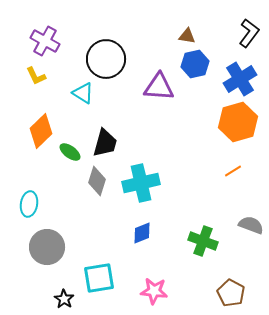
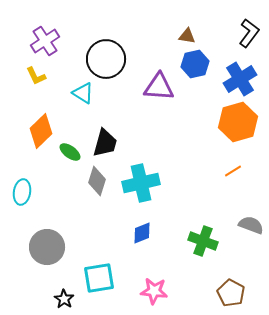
purple cross: rotated 28 degrees clockwise
cyan ellipse: moved 7 px left, 12 px up
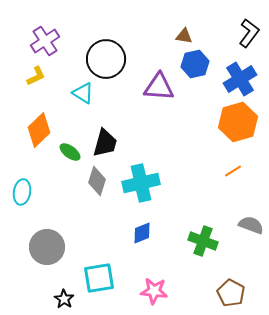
brown triangle: moved 3 px left
yellow L-shape: rotated 90 degrees counterclockwise
orange diamond: moved 2 px left, 1 px up
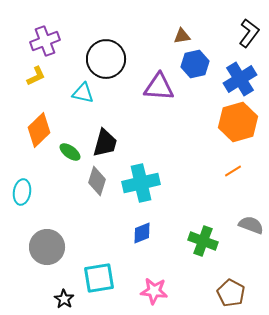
brown triangle: moved 2 px left; rotated 18 degrees counterclockwise
purple cross: rotated 12 degrees clockwise
cyan triangle: rotated 20 degrees counterclockwise
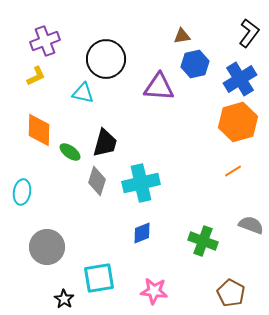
orange diamond: rotated 44 degrees counterclockwise
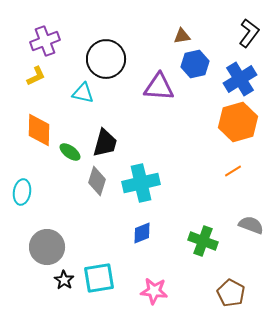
black star: moved 19 px up
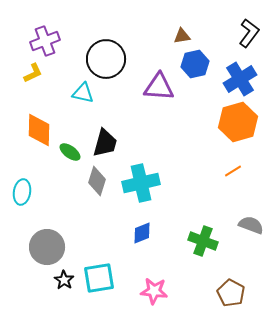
yellow L-shape: moved 3 px left, 3 px up
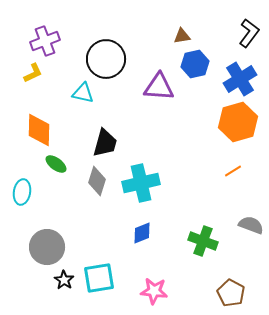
green ellipse: moved 14 px left, 12 px down
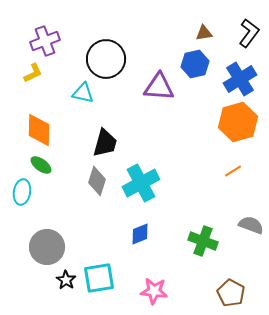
brown triangle: moved 22 px right, 3 px up
green ellipse: moved 15 px left, 1 px down
cyan cross: rotated 15 degrees counterclockwise
blue diamond: moved 2 px left, 1 px down
black star: moved 2 px right
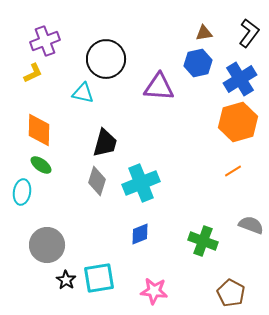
blue hexagon: moved 3 px right, 1 px up
cyan cross: rotated 6 degrees clockwise
gray circle: moved 2 px up
